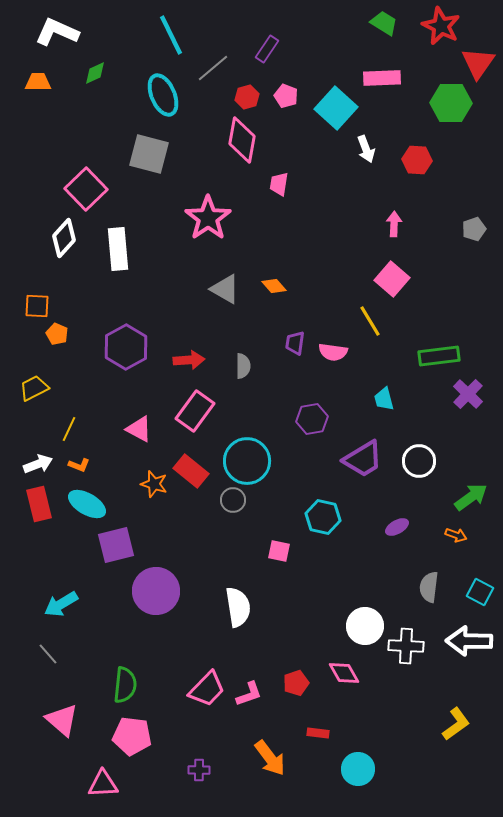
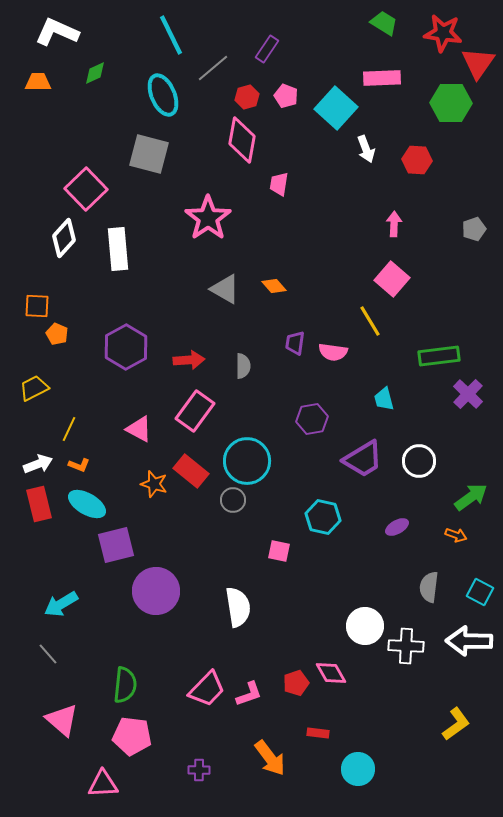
red star at (441, 26): moved 2 px right, 7 px down; rotated 18 degrees counterclockwise
pink diamond at (344, 673): moved 13 px left
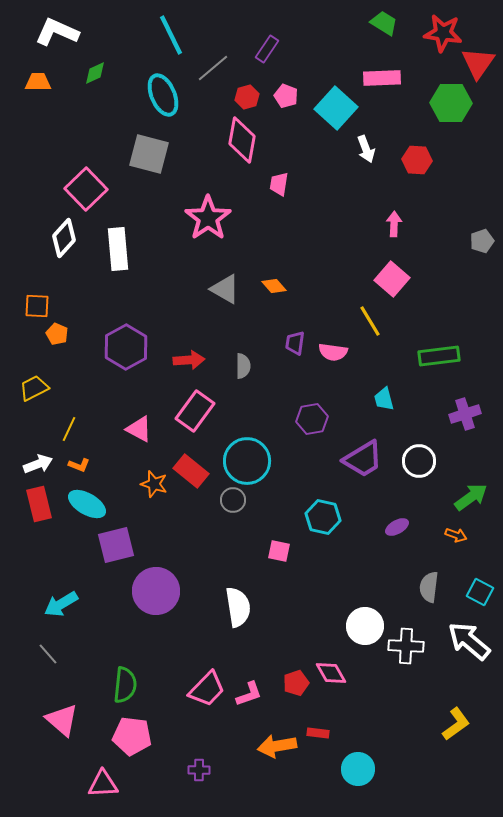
gray pentagon at (474, 229): moved 8 px right, 12 px down
purple cross at (468, 394): moved 3 px left, 20 px down; rotated 28 degrees clockwise
white arrow at (469, 641): rotated 39 degrees clockwise
orange arrow at (270, 758): moved 7 px right, 12 px up; rotated 117 degrees clockwise
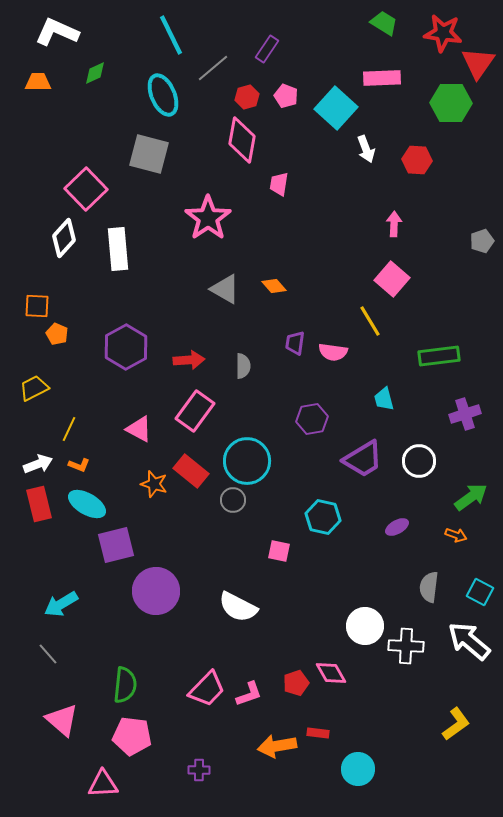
white semicircle at (238, 607): rotated 126 degrees clockwise
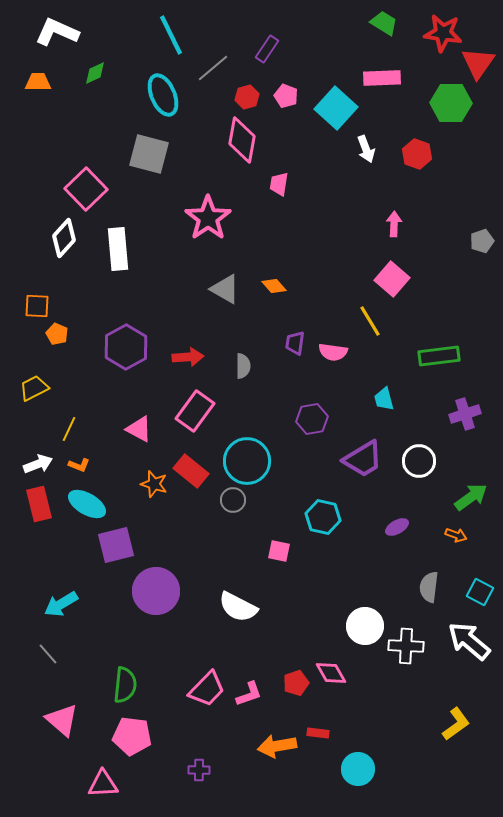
red hexagon at (417, 160): moved 6 px up; rotated 16 degrees clockwise
red arrow at (189, 360): moved 1 px left, 3 px up
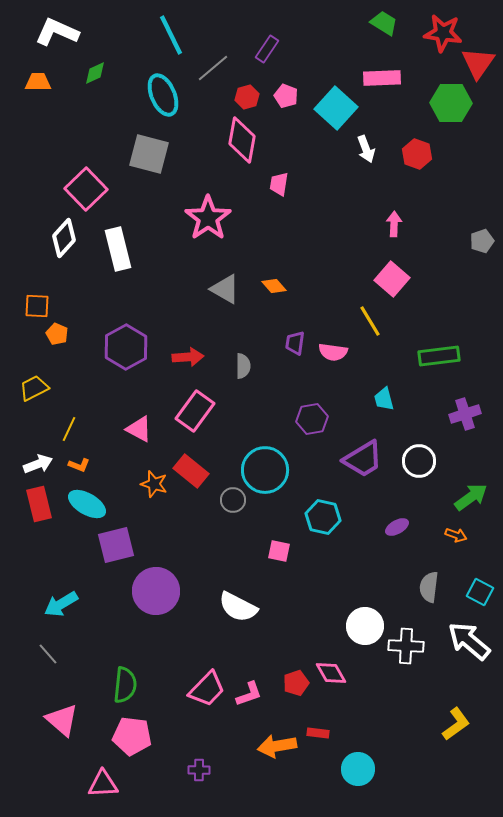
white rectangle at (118, 249): rotated 9 degrees counterclockwise
cyan circle at (247, 461): moved 18 px right, 9 px down
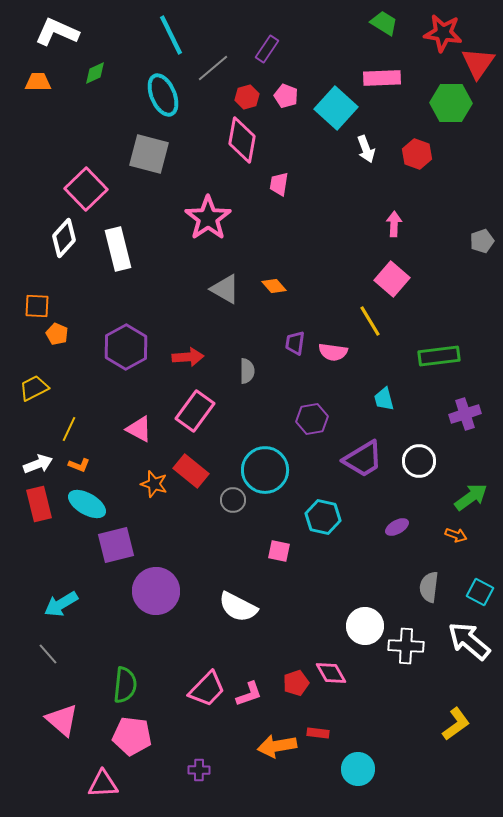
gray semicircle at (243, 366): moved 4 px right, 5 px down
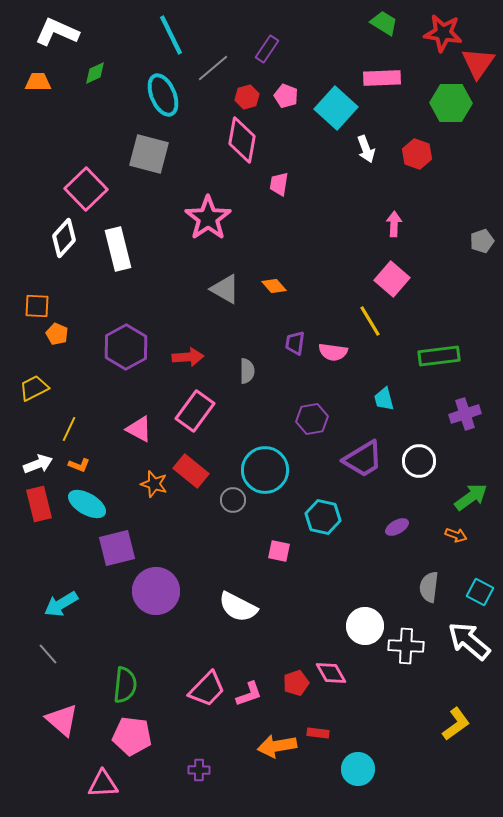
purple square at (116, 545): moved 1 px right, 3 px down
